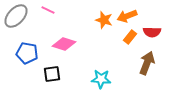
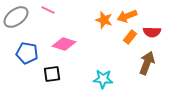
gray ellipse: moved 1 px down; rotated 10 degrees clockwise
cyan star: moved 2 px right
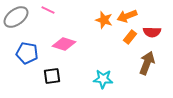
black square: moved 2 px down
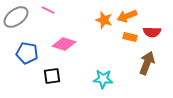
orange rectangle: rotated 64 degrees clockwise
